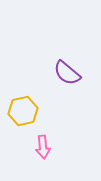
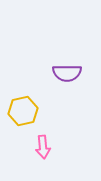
purple semicircle: rotated 40 degrees counterclockwise
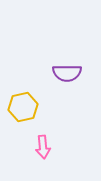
yellow hexagon: moved 4 px up
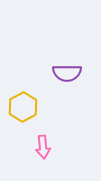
yellow hexagon: rotated 16 degrees counterclockwise
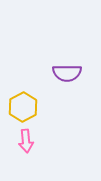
pink arrow: moved 17 px left, 6 px up
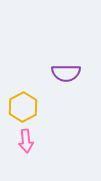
purple semicircle: moved 1 px left
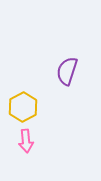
purple semicircle: moved 1 px right, 2 px up; rotated 108 degrees clockwise
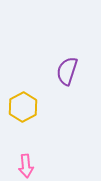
pink arrow: moved 25 px down
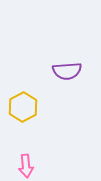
purple semicircle: rotated 112 degrees counterclockwise
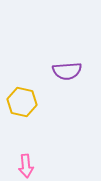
yellow hexagon: moved 1 px left, 5 px up; rotated 20 degrees counterclockwise
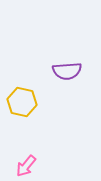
pink arrow: rotated 45 degrees clockwise
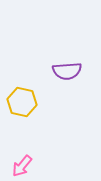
pink arrow: moved 4 px left
